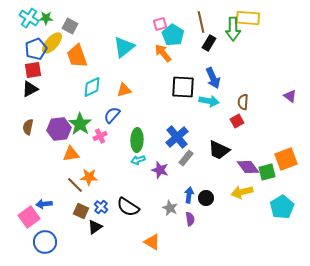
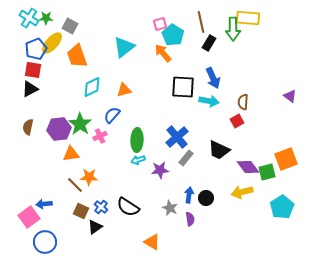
red square at (33, 70): rotated 18 degrees clockwise
purple star at (160, 170): rotated 24 degrees counterclockwise
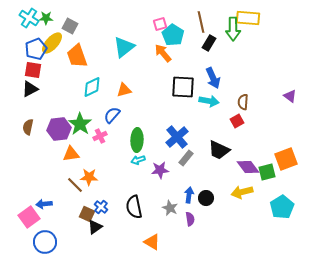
black semicircle at (128, 207): moved 6 px right; rotated 45 degrees clockwise
brown square at (81, 211): moved 6 px right, 3 px down
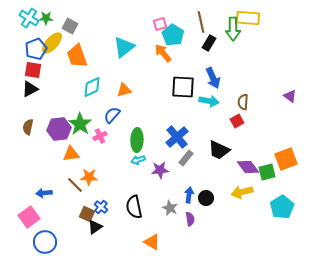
blue arrow at (44, 204): moved 11 px up
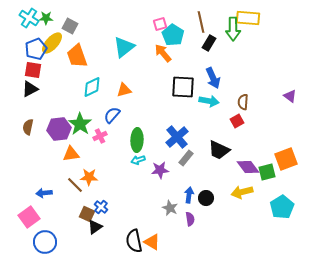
black semicircle at (134, 207): moved 34 px down
